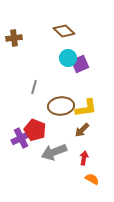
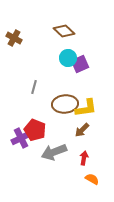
brown cross: rotated 35 degrees clockwise
brown ellipse: moved 4 px right, 2 px up
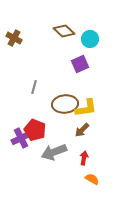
cyan circle: moved 22 px right, 19 px up
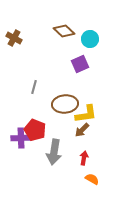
yellow L-shape: moved 6 px down
purple cross: rotated 24 degrees clockwise
gray arrow: rotated 60 degrees counterclockwise
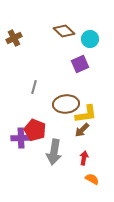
brown cross: rotated 35 degrees clockwise
brown ellipse: moved 1 px right
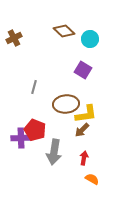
purple square: moved 3 px right, 6 px down; rotated 36 degrees counterclockwise
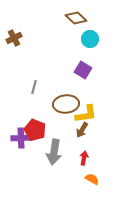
brown diamond: moved 12 px right, 13 px up
brown arrow: rotated 14 degrees counterclockwise
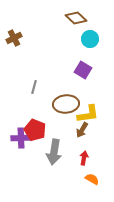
yellow L-shape: moved 2 px right
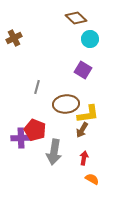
gray line: moved 3 px right
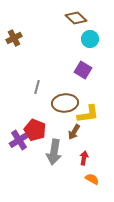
brown ellipse: moved 1 px left, 1 px up
brown arrow: moved 8 px left, 2 px down
purple cross: moved 2 px left, 2 px down; rotated 30 degrees counterclockwise
